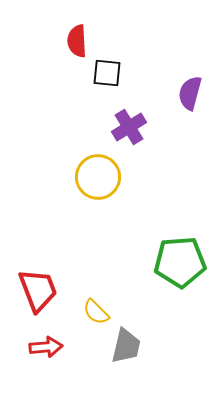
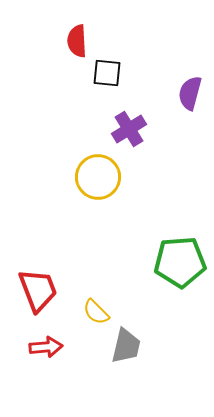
purple cross: moved 2 px down
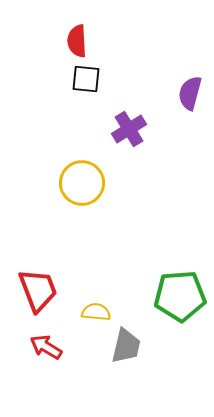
black square: moved 21 px left, 6 px down
yellow circle: moved 16 px left, 6 px down
green pentagon: moved 34 px down
yellow semicircle: rotated 140 degrees clockwise
red arrow: rotated 144 degrees counterclockwise
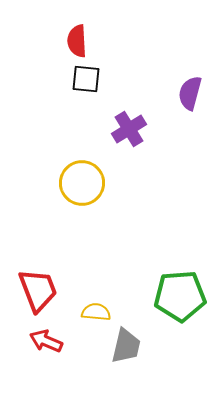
red arrow: moved 6 px up; rotated 8 degrees counterclockwise
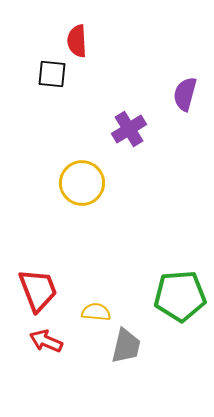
black square: moved 34 px left, 5 px up
purple semicircle: moved 5 px left, 1 px down
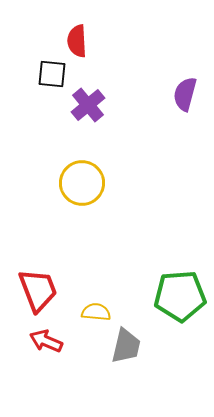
purple cross: moved 41 px left, 24 px up; rotated 8 degrees counterclockwise
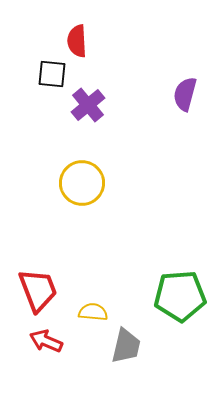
yellow semicircle: moved 3 px left
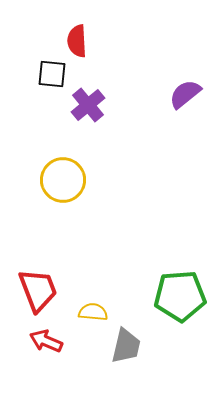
purple semicircle: rotated 36 degrees clockwise
yellow circle: moved 19 px left, 3 px up
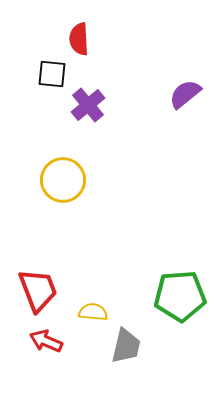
red semicircle: moved 2 px right, 2 px up
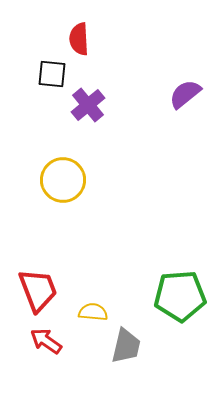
red arrow: rotated 12 degrees clockwise
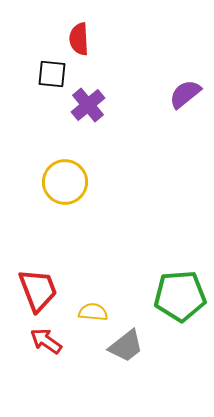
yellow circle: moved 2 px right, 2 px down
gray trapezoid: rotated 39 degrees clockwise
